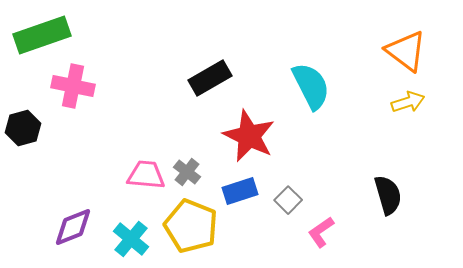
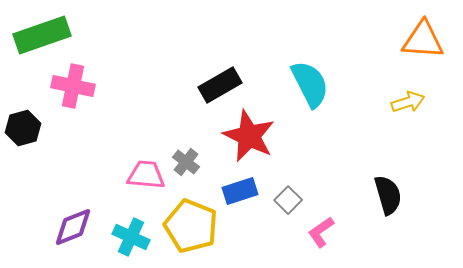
orange triangle: moved 17 px right, 11 px up; rotated 33 degrees counterclockwise
black rectangle: moved 10 px right, 7 px down
cyan semicircle: moved 1 px left, 2 px up
gray cross: moved 1 px left, 10 px up
cyan cross: moved 2 px up; rotated 15 degrees counterclockwise
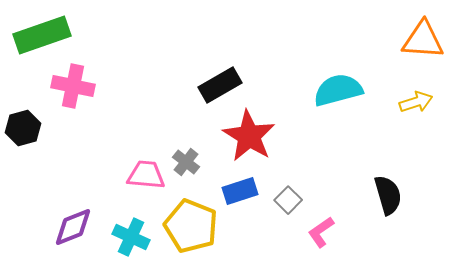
cyan semicircle: moved 28 px right, 6 px down; rotated 78 degrees counterclockwise
yellow arrow: moved 8 px right
red star: rotated 6 degrees clockwise
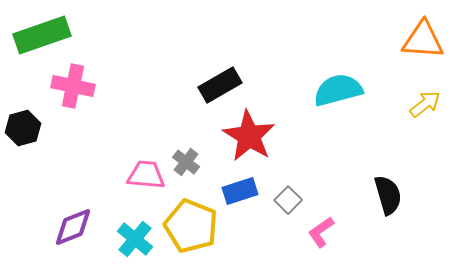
yellow arrow: moved 9 px right, 2 px down; rotated 20 degrees counterclockwise
cyan cross: moved 4 px right, 2 px down; rotated 15 degrees clockwise
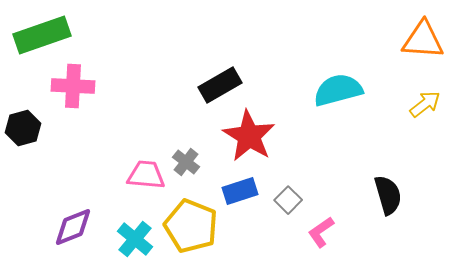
pink cross: rotated 9 degrees counterclockwise
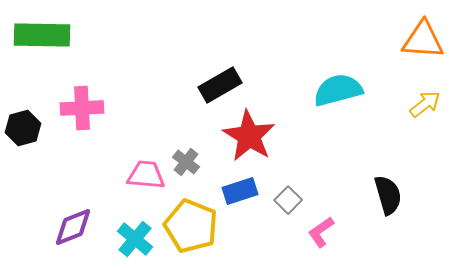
green rectangle: rotated 20 degrees clockwise
pink cross: moved 9 px right, 22 px down; rotated 6 degrees counterclockwise
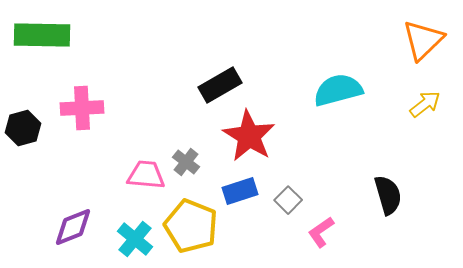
orange triangle: rotated 48 degrees counterclockwise
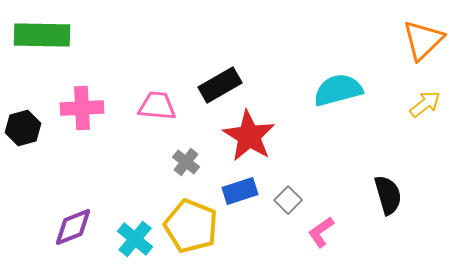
pink trapezoid: moved 11 px right, 69 px up
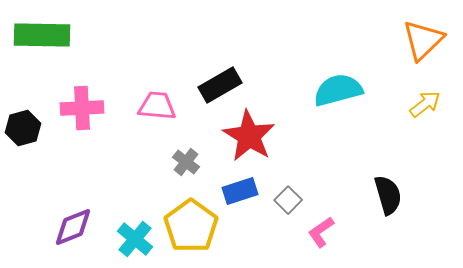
yellow pentagon: rotated 14 degrees clockwise
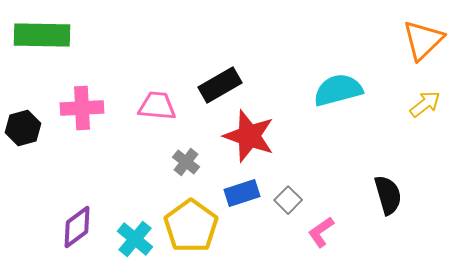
red star: rotated 12 degrees counterclockwise
blue rectangle: moved 2 px right, 2 px down
purple diamond: moved 4 px right; rotated 15 degrees counterclockwise
